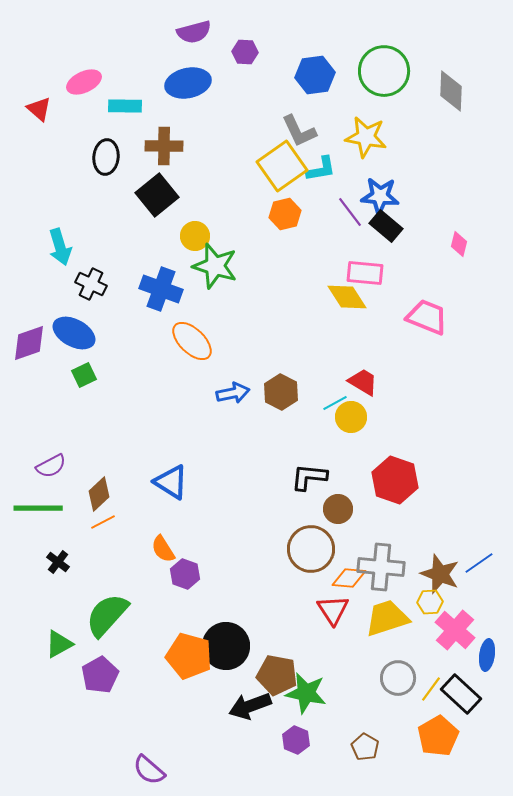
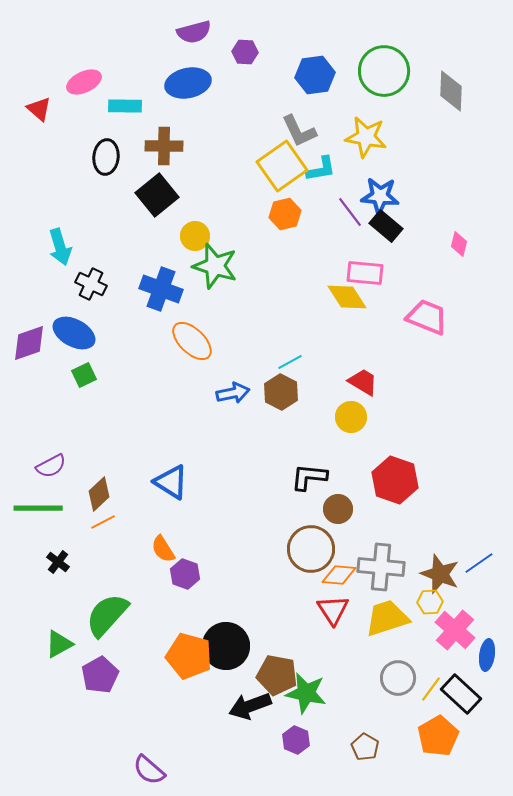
cyan line at (335, 403): moved 45 px left, 41 px up
orange diamond at (349, 578): moved 10 px left, 3 px up
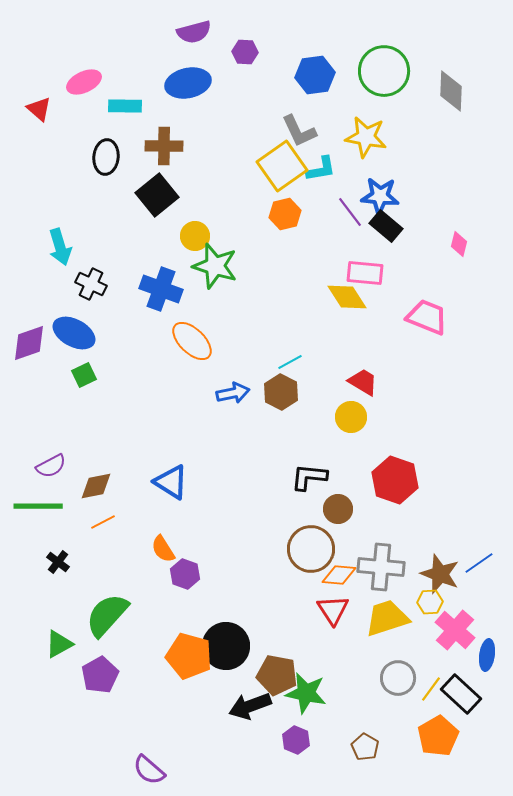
brown diamond at (99, 494): moved 3 px left, 8 px up; rotated 32 degrees clockwise
green line at (38, 508): moved 2 px up
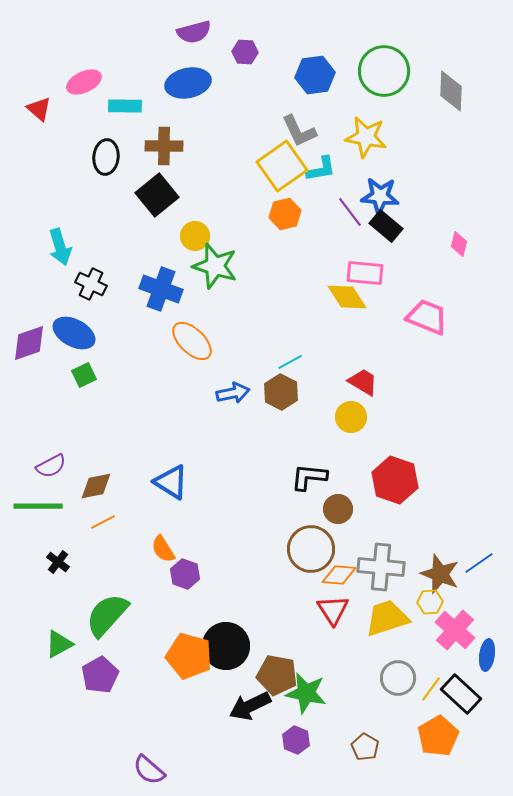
black arrow at (250, 706): rotated 6 degrees counterclockwise
